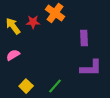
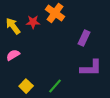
purple rectangle: rotated 28 degrees clockwise
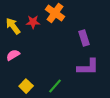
purple rectangle: rotated 42 degrees counterclockwise
purple L-shape: moved 3 px left, 1 px up
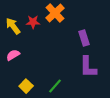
orange cross: rotated 12 degrees clockwise
purple L-shape: rotated 90 degrees clockwise
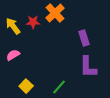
green line: moved 4 px right, 1 px down
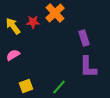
yellow square: rotated 24 degrees clockwise
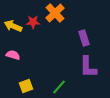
yellow arrow: rotated 30 degrees counterclockwise
pink semicircle: rotated 48 degrees clockwise
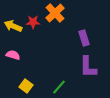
yellow square: rotated 32 degrees counterclockwise
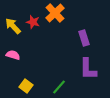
red star: rotated 16 degrees clockwise
yellow arrow: rotated 24 degrees clockwise
purple L-shape: moved 2 px down
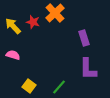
yellow square: moved 3 px right
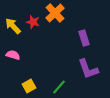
purple L-shape: rotated 20 degrees counterclockwise
yellow square: rotated 24 degrees clockwise
